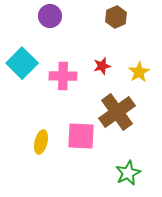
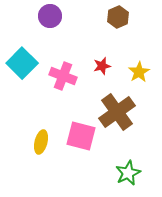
brown hexagon: moved 2 px right
pink cross: rotated 20 degrees clockwise
pink square: rotated 12 degrees clockwise
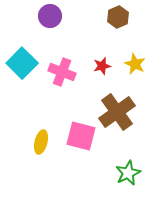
yellow star: moved 4 px left, 8 px up; rotated 15 degrees counterclockwise
pink cross: moved 1 px left, 4 px up
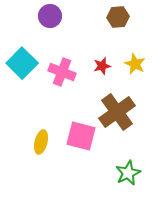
brown hexagon: rotated 20 degrees clockwise
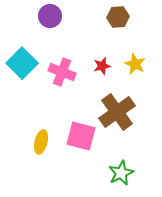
green star: moved 7 px left
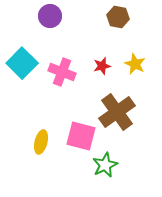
brown hexagon: rotated 15 degrees clockwise
green star: moved 16 px left, 8 px up
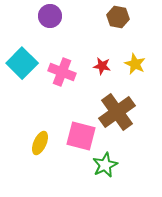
red star: rotated 24 degrees clockwise
yellow ellipse: moved 1 px left, 1 px down; rotated 10 degrees clockwise
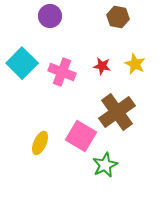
pink square: rotated 16 degrees clockwise
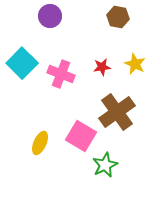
red star: moved 1 px down; rotated 18 degrees counterclockwise
pink cross: moved 1 px left, 2 px down
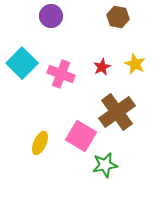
purple circle: moved 1 px right
red star: rotated 18 degrees counterclockwise
green star: rotated 15 degrees clockwise
